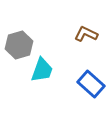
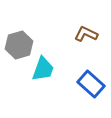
cyan trapezoid: moved 1 px right, 1 px up
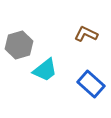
cyan trapezoid: moved 2 px right, 1 px down; rotated 32 degrees clockwise
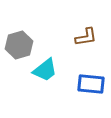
brown L-shape: moved 3 px down; rotated 145 degrees clockwise
blue rectangle: rotated 36 degrees counterclockwise
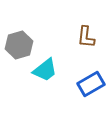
brown L-shape: rotated 105 degrees clockwise
blue rectangle: rotated 36 degrees counterclockwise
